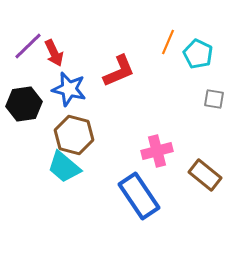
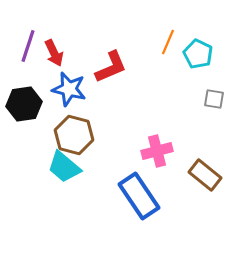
purple line: rotated 28 degrees counterclockwise
red L-shape: moved 8 px left, 4 px up
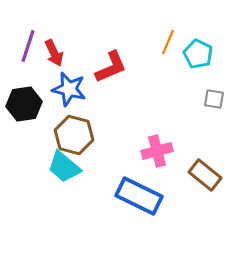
blue rectangle: rotated 30 degrees counterclockwise
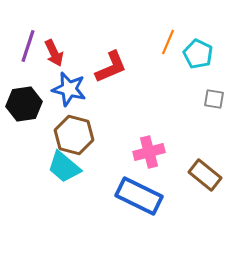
pink cross: moved 8 px left, 1 px down
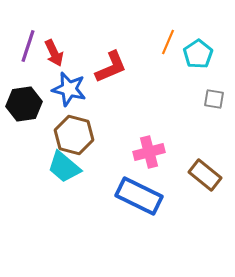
cyan pentagon: rotated 12 degrees clockwise
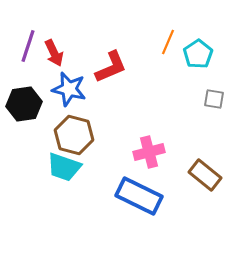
cyan trapezoid: rotated 21 degrees counterclockwise
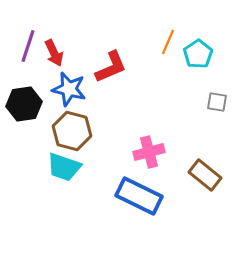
gray square: moved 3 px right, 3 px down
brown hexagon: moved 2 px left, 4 px up
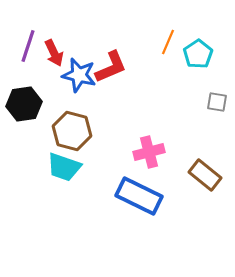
blue star: moved 10 px right, 14 px up
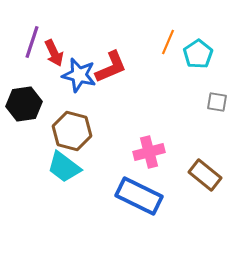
purple line: moved 4 px right, 4 px up
cyan trapezoid: rotated 18 degrees clockwise
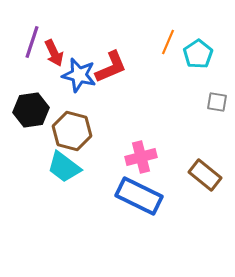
black hexagon: moved 7 px right, 6 px down
pink cross: moved 8 px left, 5 px down
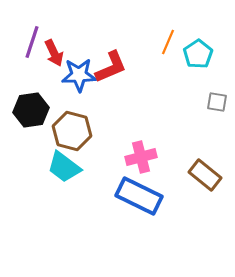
blue star: rotated 16 degrees counterclockwise
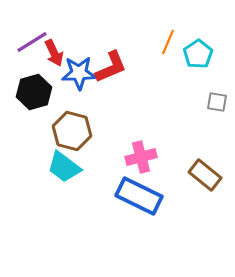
purple line: rotated 40 degrees clockwise
blue star: moved 2 px up
black hexagon: moved 3 px right, 18 px up; rotated 8 degrees counterclockwise
